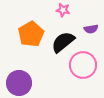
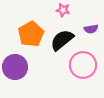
black semicircle: moved 1 px left, 2 px up
purple circle: moved 4 px left, 16 px up
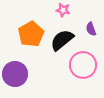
purple semicircle: rotated 80 degrees clockwise
purple circle: moved 7 px down
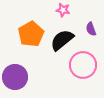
purple circle: moved 3 px down
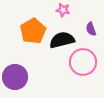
orange pentagon: moved 2 px right, 3 px up
black semicircle: rotated 25 degrees clockwise
pink circle: moved 3 px up
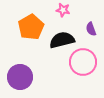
orange pentagon: moved 2 px left, 4 px up
purple circle: moved 5 px right
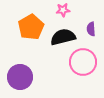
pink star: rotated 16 degrees counterclockwise
purple semicircle: rotated 16 degrees clockwise
black semicircle: moved 1 px right, 3 px up
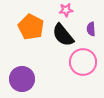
pink star: moved 3 px right
orange pentagon: rotated 15 degrees counterclockwise
black semicircle: moved 2 px up; rotated 115 degrees counterclockwise
purple circle: moved 2 px right, 2 px down
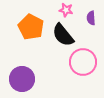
pink star: rotated 16 degrees clockwise
purple semicircle: moved 11 px up
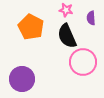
black semicircle: moved 4 px right, 1 px down; rotated 15 degrees clockwise
